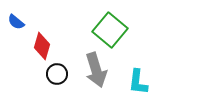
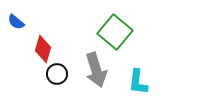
green square: moved 5 px right, 2 px down
red diamond: moved 1 px right, 3 px down
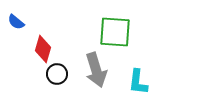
green square: rotated 36 degrees counterclockwise
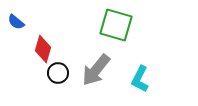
green square: moved 1 px right, 7 px up; rotated 12 degrees clockwise
gray arrow: rotated 56 degrees clockwise
black circle: moved 1 px right, 1 px up
cyan L-shape: moved 2 px right, 3 px up; rotated 20 degrees clockwise
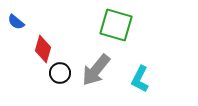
black circle: moved 2 px right
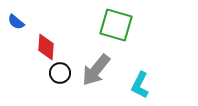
red diamond: moved 3 px right, 2 px up; rotated 12 degrees counterclockwise
cyan L-shape: moved 6 px down
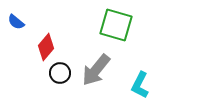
red diamond: rotated 36 degrees clockwise
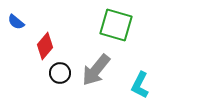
red diamond: moved 1 px left, 1 px up
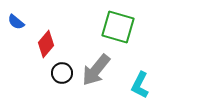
green square: moved 2 px right, 2 px down
red diamond: moved 1 px right, 2 px up
black circle: moved 2 px right
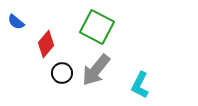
green square: moved 21 px left; rotated 12 degrees clockwise
